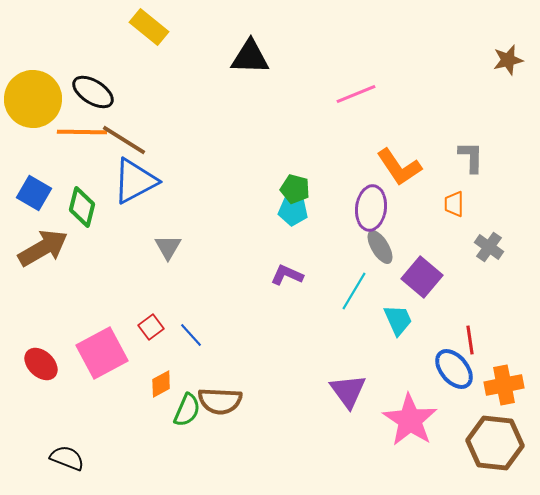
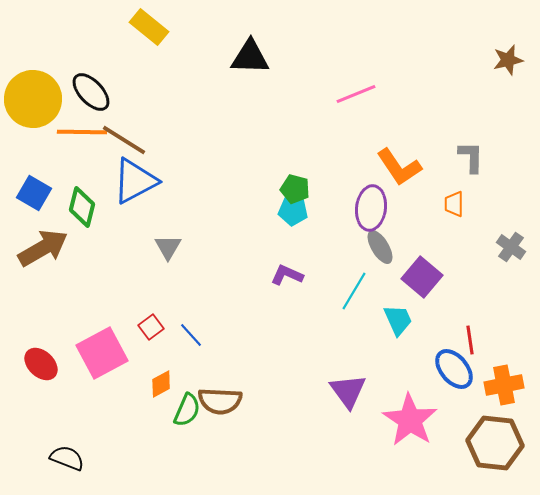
black ellipse: moved 2 px left; rotated 15 degrees clockwise
gray cross: moved 22 px right
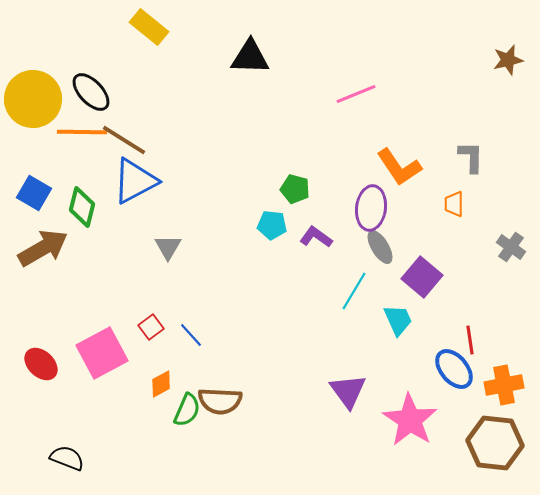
cyan pentagon: moved 21 px left, 14 px down
purple L-shape: moved 29 px right, 38 px up; rotated 12 degrees clockwise
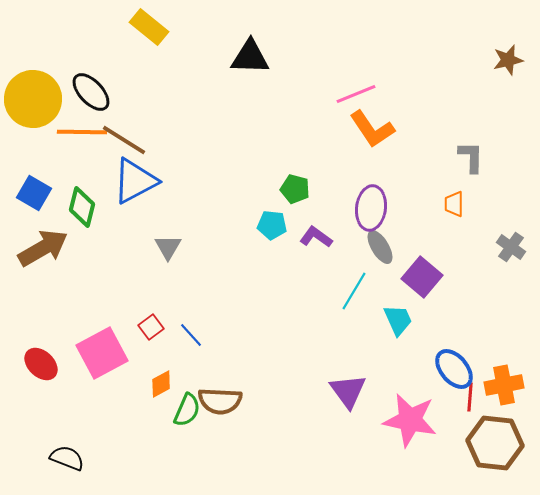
orange L-shape: moved 27 px left, 38 px up
red line: moved 57 px down; rotated 12 degrees clockwise
pink star: rotated 22 degrees counterclockwise
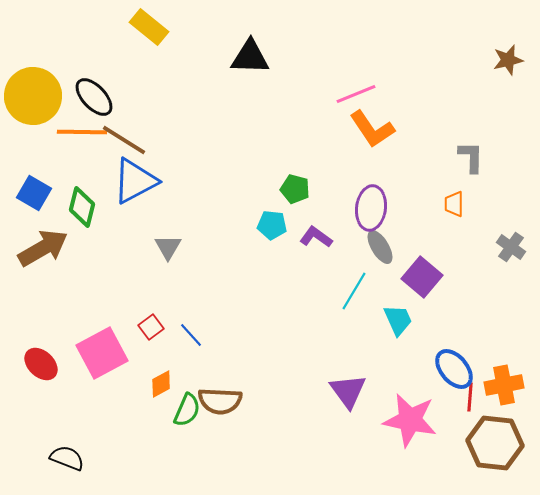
black ellipse: moved 3 px right, 5 px down
yellow circle: moved 3 px up
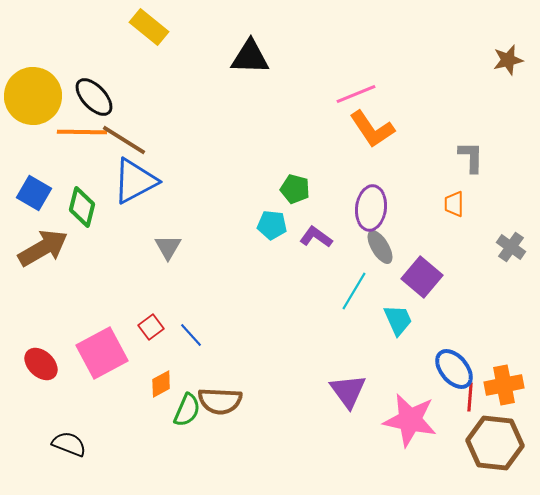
black semicircle: moved 2 px right, 14 px up
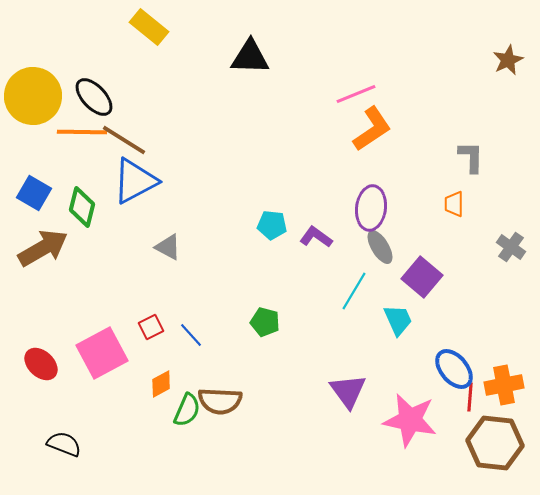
brown star: rotated 12 degrees counterclockwise
orange L-shape: rotated 90 degrees counterclockwise
green pentagon: moved 30 px left, 133 px down
gray triangle: rotated 32 degrees counterclockwise
red square: rotated 10 degrees clockwise
black semicircle: moved 5 px left
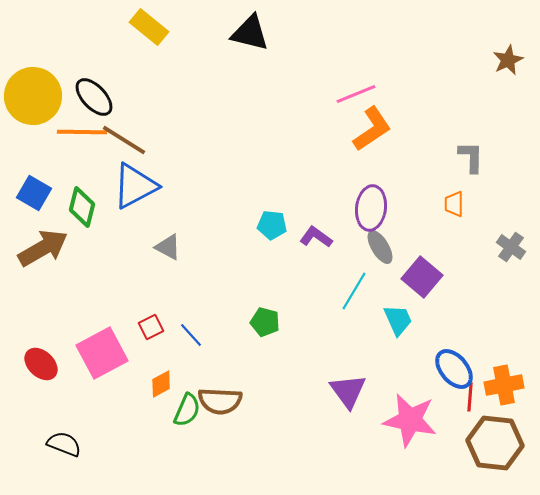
black triangle: moved 24 px up; rotated 12 degrees clockwise
blue triangle: moved 5 px down
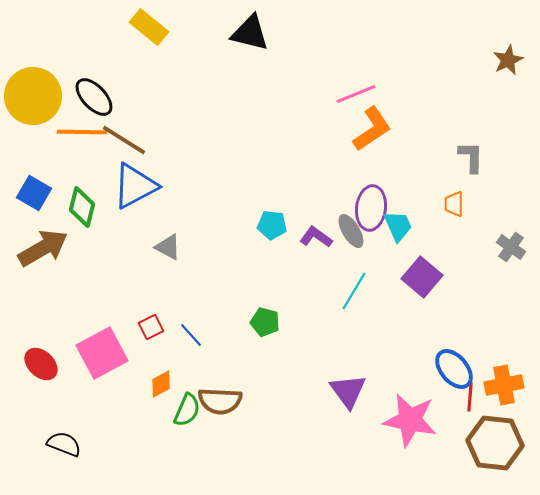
gray ellipse: moved 29 px left, 16 px up
cyan trapezoid: moved 94 px up
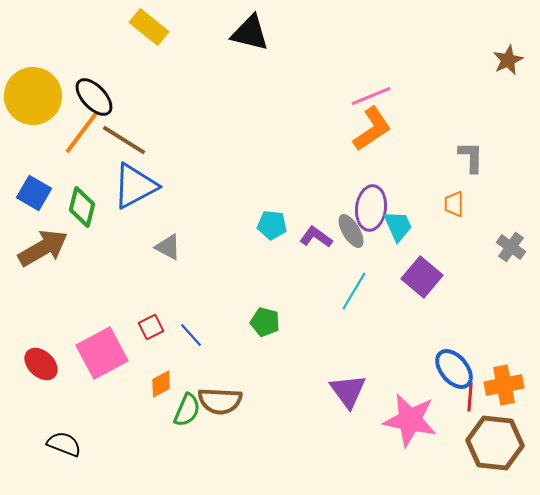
pink line: moved 15 px right, 2 px down
orange line: rotated 54 degrees counterclockwise
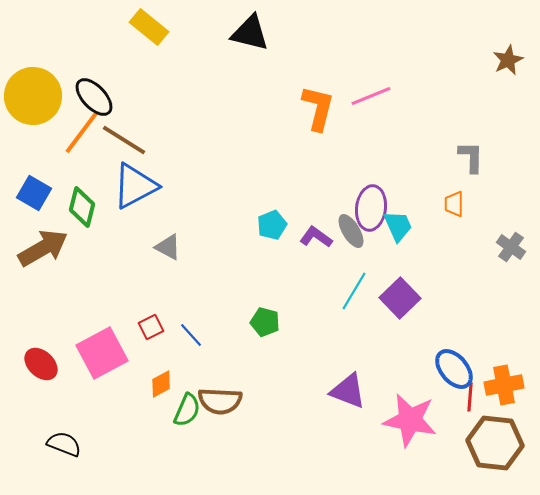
orange L-shape: moved 54 px left, 21 px up; rotated 42 degrees counterclockwise
cyan pentagon: rotated 28 degrees counterclockwise
purple square: moved 22 px left, 21 px down; rotated 6 degrees clockwise
purple triangle: rotated 33 degrees counterclockwise
